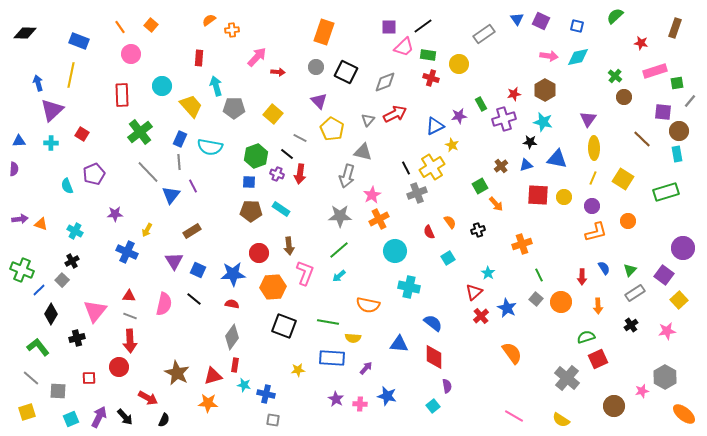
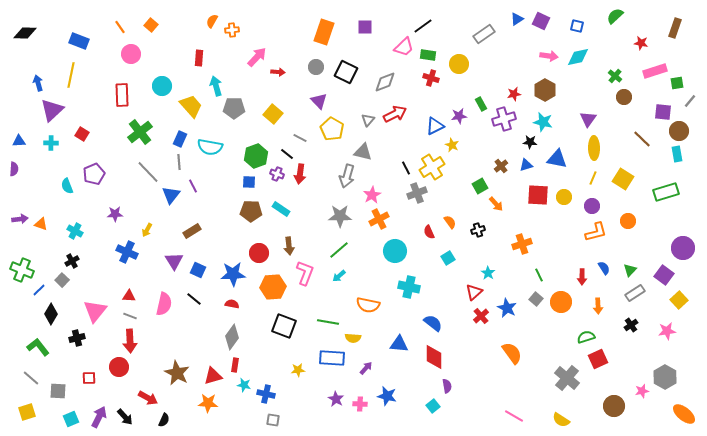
blue triangle at (517, 19): rotated 32 degrees clockwise
orange semicircle at (209, 20): moved 3 px right, 1 px down; rotated 24 degrees counterclockwise
purple square at (389, 27): moved 24 px left
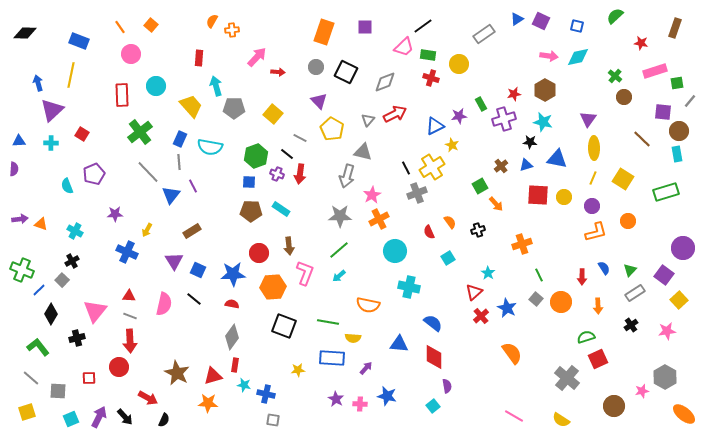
cyan circle at (162, 86): moved 6 px left
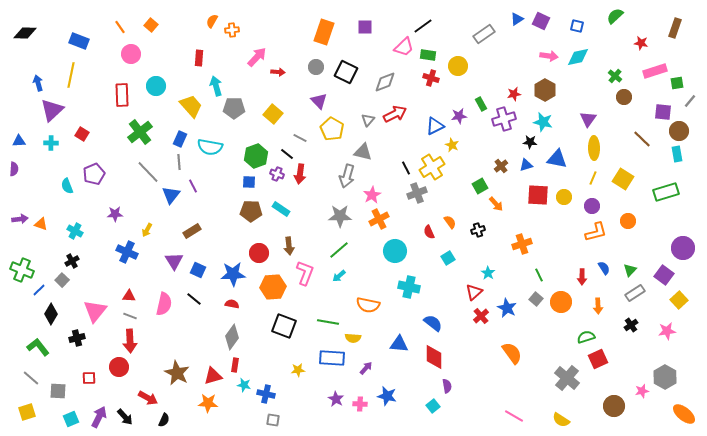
yellow circle at (459, 64): moved 1 px left, 2 px down
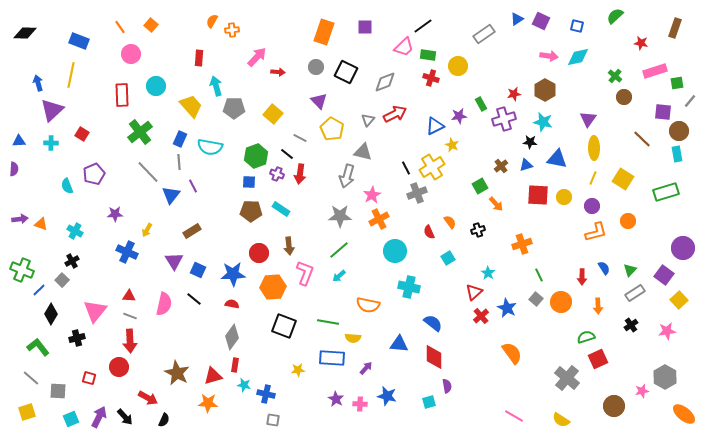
red square at (89, 378): rotated 16 degrees clockwise
cyan square at (433, 406): moved 4 px left, 4 px up; rotated 24 degrees clockwise
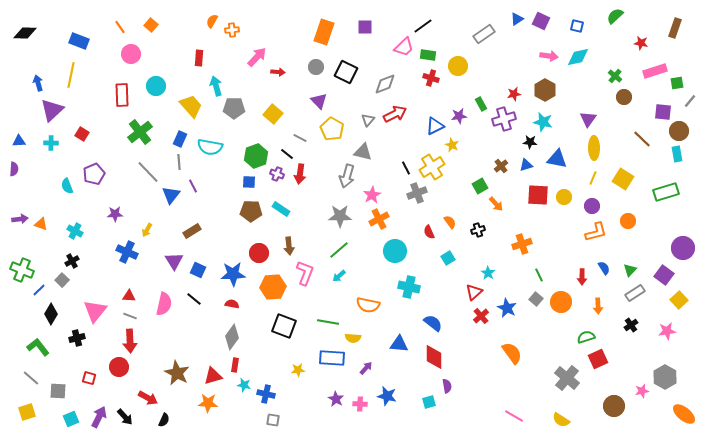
gray diamond at (385, 82): moved 2 px down
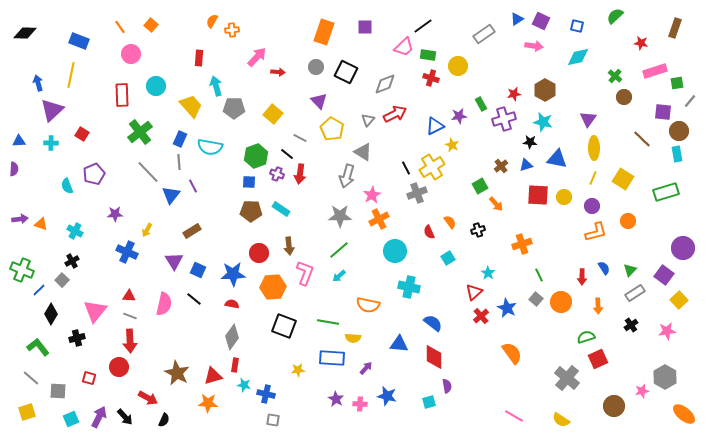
pink arrow at (549, 56): moved 15 px left, 10 px up
gray triangle at (363, 152): rotated 18 degrees clockwise
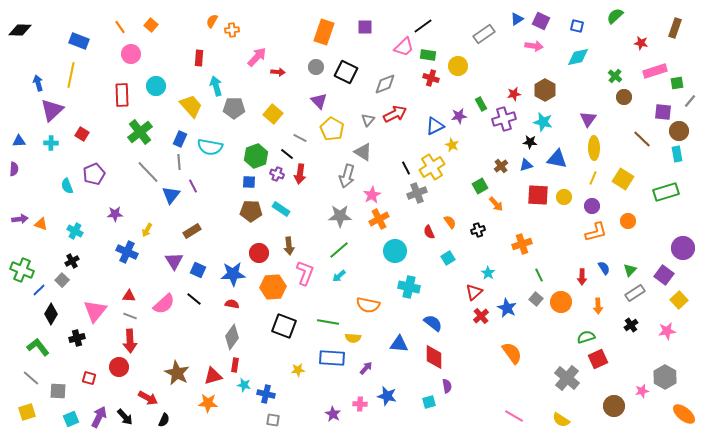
black diamond at (25, 33): moved 5 px left, 3 px up
pink semicircle at (164, 304): rotated 35 degrees clockwise
purple star at (336, 399): moved 3 px left, 15 px down
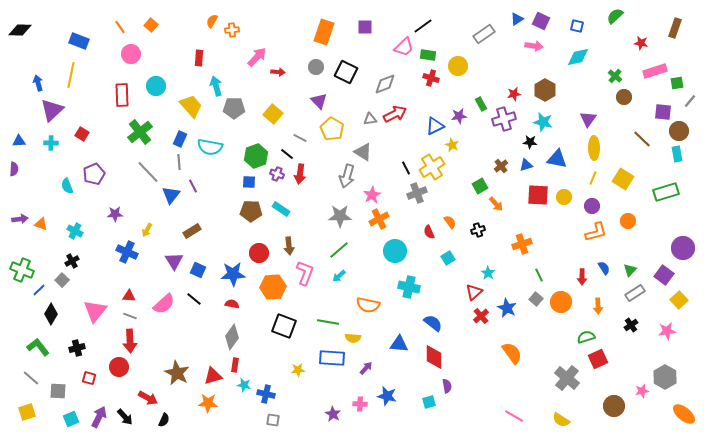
gray triangle at (368, 120): moved 2 px right, 1 px up; rotated 40 degrees clockwise
black cross at (77, 338): moved 10 px down
